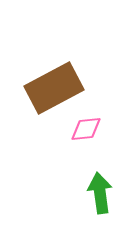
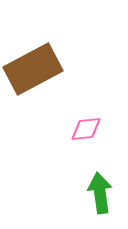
brown rectangle: moved 21 px left, 19 px up
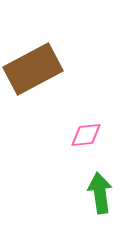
pink diamond: moved 6 px down
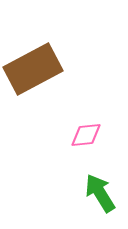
green arrow: rotated 24 degrees counterclockwise
